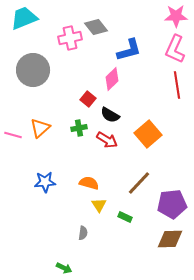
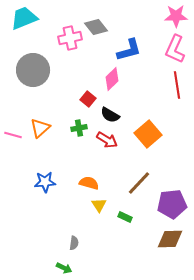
gray semicircle: moved 9 px left, 10 px down
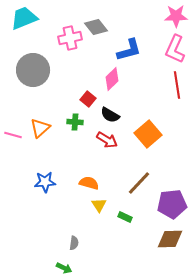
green cross: moved 4 px left, 6 px up; rotated 14 degrees clockwise
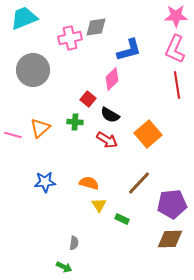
gray diamond: rotated 60 degrees counterclockwise
green rectangle: moved 3 px left, 2 px down
green arrow: moved 1 px up
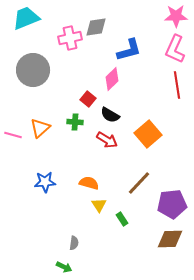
cyan trapezoid: moved 2 px right
green rectangle: rotated 32 degrees clockwise
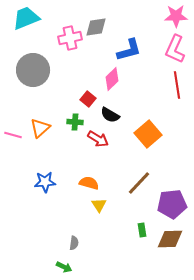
red arrow: moved 9 px left, 1 px up
green rectangle: moved 20 px right, 11 px down; rotated 24 degrees clockwise
